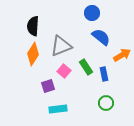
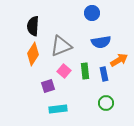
blue semicircle: moved 5 px down; rotated 132 degrees clockwise
orange arrow: moved 3 px left, 5 px down
green rectangle: moved 1 px left, 4 px down; rotated 28 degrees clockwise
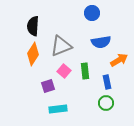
blue rectangle: moved 3 px right, 8 px down
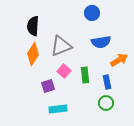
green rectangle: moved 4 px down
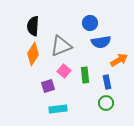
blue circle: moved 2 px left, 10 px down
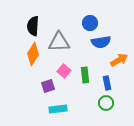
gray triangle: moved 2 px left, 4 px up; rotated 20 degrees clockwise
blue rectangle: moved 1 px down
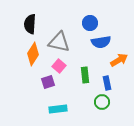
black semicircle: moved 3 px left, 2 px up
gray triangle: rotated 15 degrees clockwise
pink square: moved 5 px left, 5 px up
purple square: moved 4 px up
green circle: moved 4 px left, 1 px up
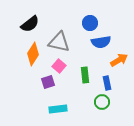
black semicircle: rotated 132 degrees counterclockwise
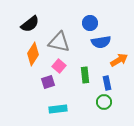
green circle: moved 2 px right
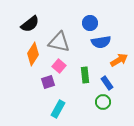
blue rectangle: rotated 24 degrees counterclockwise
green circle: moved 1 px left
cyan rectangle: rotated 54 degrees counterclockwise
